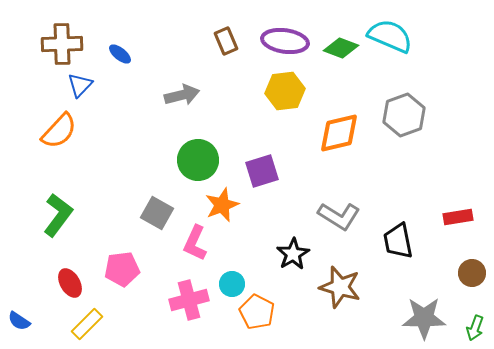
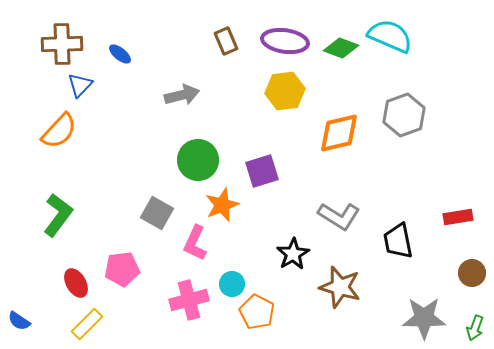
red ellipse: moved 6 px right
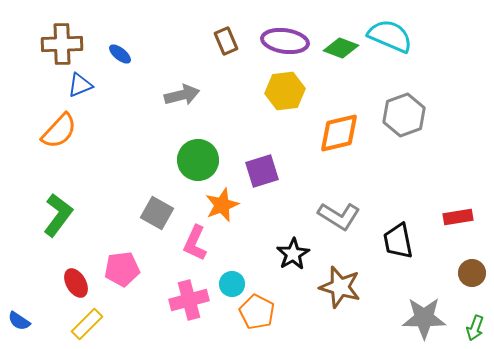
blue triangle: rotated 24 degrees clockwise
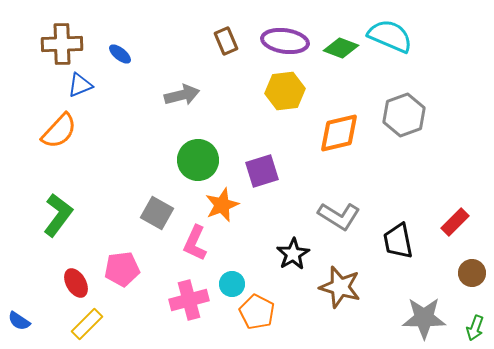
red rectangle: moved 3 px left, 5 px down; rotated 36 degrees counterclockwise
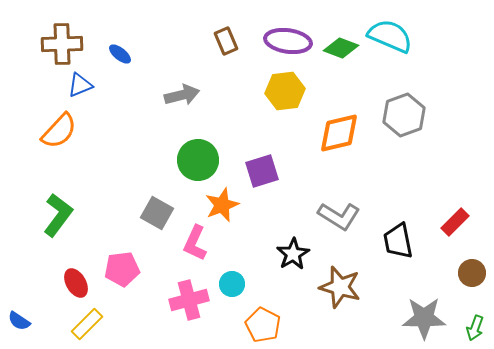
purple ellipse: moved 3 px right
orange pentagon: moved 6 px right, 13 px down
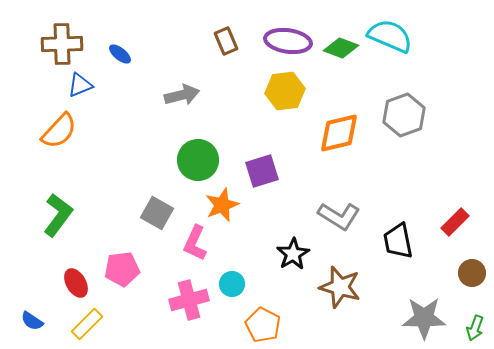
blue semicircle: moved 13 px right
